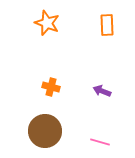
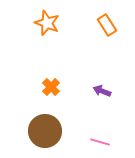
orange rectangle: rotated 30 degrees counterclockwise
orange cross: rotated 30 degrees clockwise
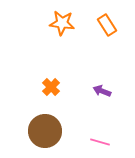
orange star: moved 15 px right; rotated 15 degrees counterclockwise
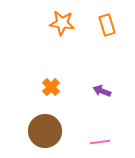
orange rectangle: rotated 15 degrees clockwise
pink line: rotated 24 degrees counterclockwise
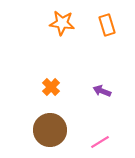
brown circle: moved 5 px right, 1 px up
pink line: rotated 24 degrees counterclockwise
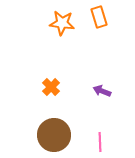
orange rectangle: moved 8 px left, 8 px up
brown circle: moved 4 px right, 5 px down
pink line: rotated 60 degrees counterclockwise
